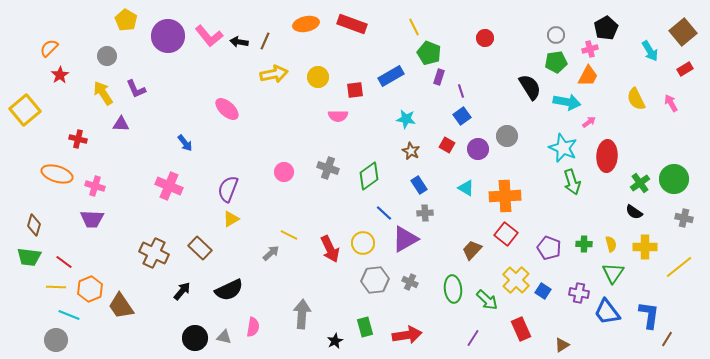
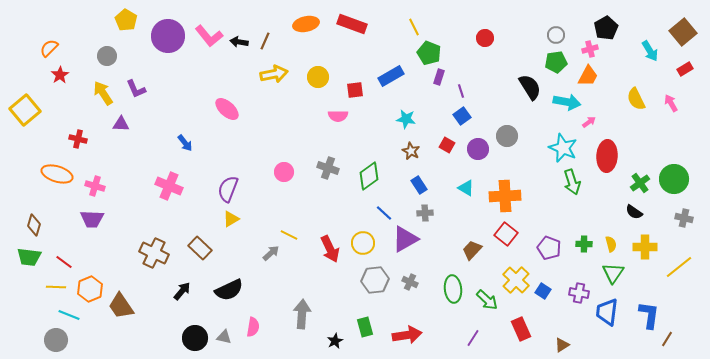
blue trapezoid at (607, 312): rotated 44 degrees clockwise
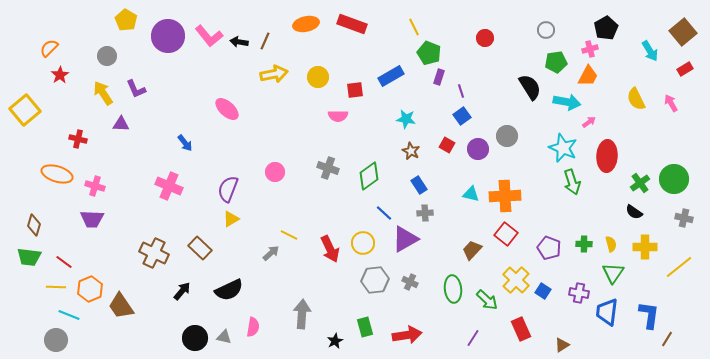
gray circle at (556, 35): moved 10 px left, 5 px up
pink circle at (284, 172): moved 9 px left
cyan triangle at (466, 188): moved 5 px right, 6 px down; rotated 18 degrees counterclockwise
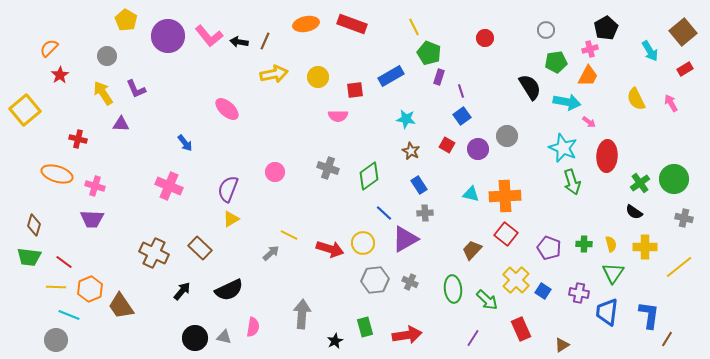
pink arrow at (589, 122): rotated 72 degrees clockwise
red arrow at (330, 249): rotated 48 degrees counterclockwise
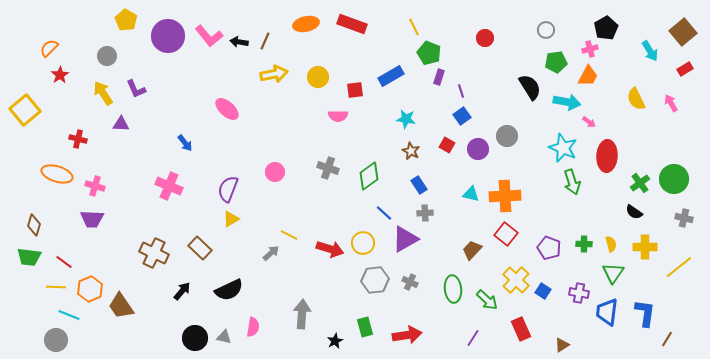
blue L-shape at (649, 315): moved 4 px left, 2 px up
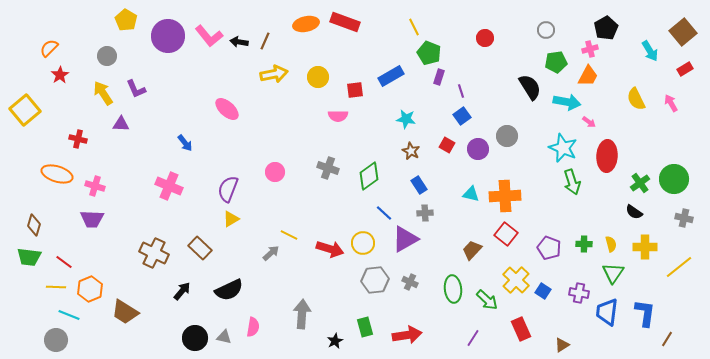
red rectangle at (352, 24): moved 7 px left, 2 px up
brown trapezoid at (121, 306): moved 4 px right, 6 px down; rotated 24 degrees counterclockwise
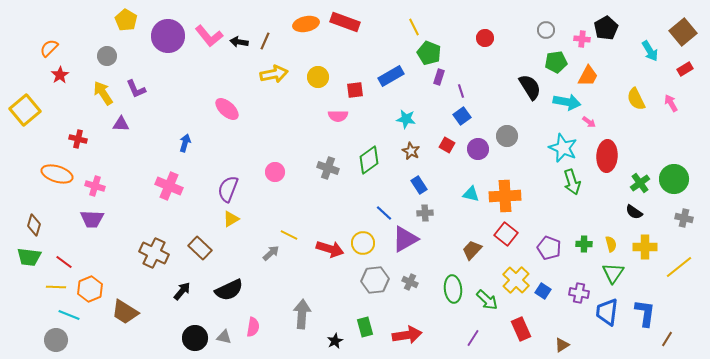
pink cross at (590, 49): moved 8 px left, 10 px up; rotated 21 degrees clockwise
blue arrow at (185, 143): rotated 126 degrees counterclockwise
green diamond at (369, 176): moved 16 px up
